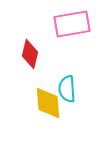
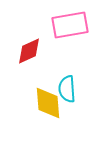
pink rectangle: moved 2 px left, 1 px down
red diamond: moved 1 px left, 3 px up; rotated 52 degrees clockwise
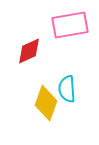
yellow diamond: moved 2 px left; rotated 24 degrees clockwise
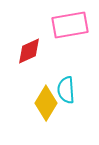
cyan semicircle: moved 1 px left, 1 px down
yellow diamond: rotated 12 degrees clockwise
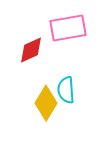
pink rectangle: moved 2 px left, 3 px down
red diamond: moved 2 px right, 1 px up
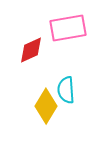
yellow diamond: moved 3 px down
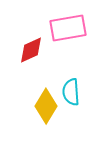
cyan semicircle: moved 5 px right, 2 px down
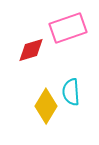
pink rectangle: rotated 9 degrees counterclockwise
red diamond: rotated 8 degrees clockwise
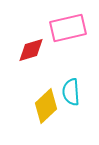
pink rectangle: rotated 6 degrees clockwise
yellow diamond: rotated 16 degrees clockwise
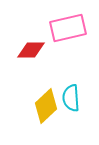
red diamond: rotated 16 degrees clockwise
cyan semicircle: moved 6 px down
